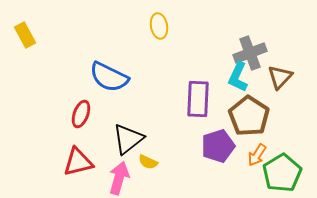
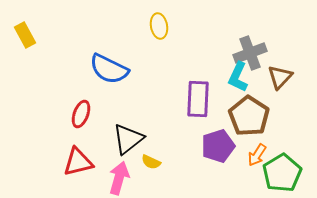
blue semicircle: moved 8 px up
yellow semicircle: moved 3 px right
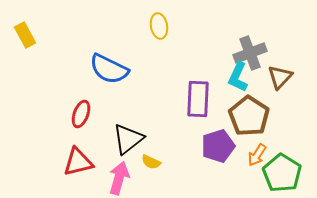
green pentagon: rotated 9 degrees counterclockwise
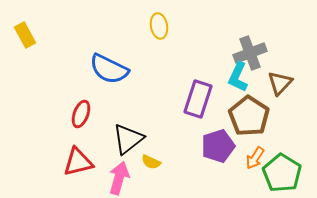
brown triangle: moved 6 px down
purple rectangle: rotated 15 degrees clockwise
orange arrow: moved 2 px left, 3 px down
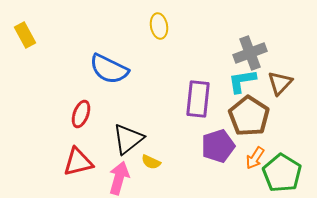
cyan L-shape: moved 4 px right, 4 px down; rotated 56 degrees clockwise
purple rectangle: rotated 12 degrees counterclockwise
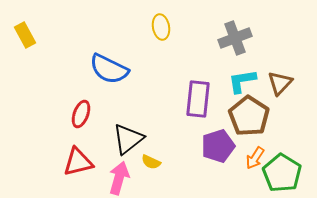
yellow ellipse: moved 2 px right, 1 px down
gray cross: moved 15 px left, 15 px up
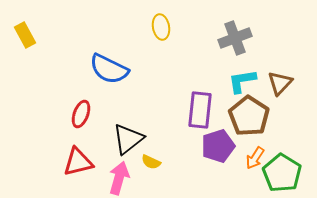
purple rectangle: moved 2 px right, 11 px down
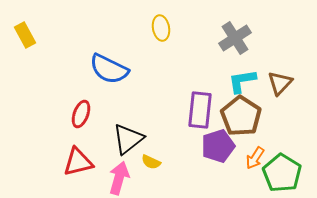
yellow ellipse: moved 1 px down
gray cross: rotated 12 degrees counterclockwise
brown pentagon: moved 8 px left
